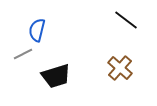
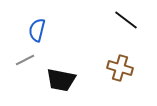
gray line: moved 2 px right, 6 px down
brown cross: rotated 25 degrees counterclockwise
black trapezoid: moved 5 px right, 4 px down; rotated 28 degrees clockwise
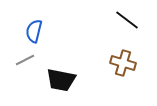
black line: moved 1 px right
blue semicircle: moved 3 px left, 1 px down
brown cross: moved 3 px right, 5 px up
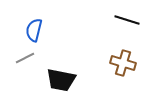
black line: rotated 20 degrees counterclockwise
blue semicircle: moved 1 px up
gray line: moved 2 px up
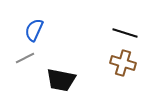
black line: moved 2 px left, 13 px down
blue semicircle: rotated 10 degrees clockwise
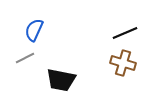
black line: rotated 40 degrees counterclockwise
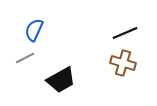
black trapezoid: rotated 40 degrees counterclockwise
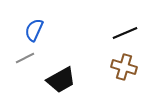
brown cross: moved 1 px right, 4 px down
